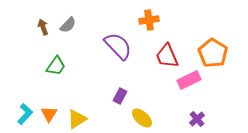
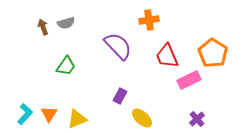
gray semicircle: moved 2 px left, 2 px up; rotated 30 degrees clockwise
green trapezoid: moved 10 px right
yellow triangle: rotated 10 degrees clockwise
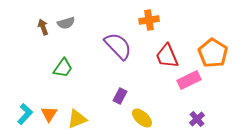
green trapezoid: moved 3 px left, 2 px down
